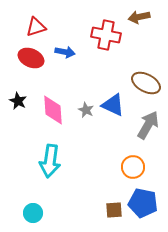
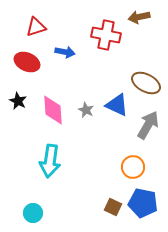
red ellipse: moved 4 px left, 4 px down
blue triangle: moved 4 px right
brown square: moved 1 px left, 3 px up; rotated 30 degrees clockwise
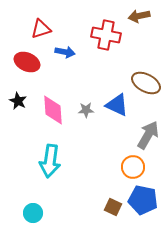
brown arrow: moved 1 px up
red triangle: moved 5 px right, 2 px down
gray star: rotated 28 degrees counterclockwise
gray arrow: moved 10 px down
blue pentagon: moved 3 px up
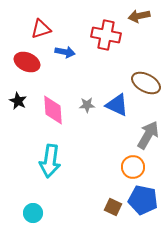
gray star: moved 1 px right, 5 px up
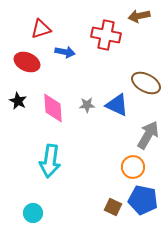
pink diamond: moved 2 px up
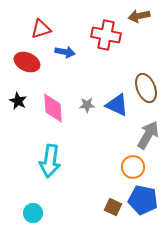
brown ellipse: moved 5 px down; rotated 40 degrees clockwise
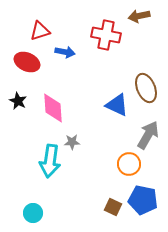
red triangle: moved 1 px left, 2 px down
gray star: moved 15 px left, 37 px down
orange circle: moved 4 px left, 3 px up
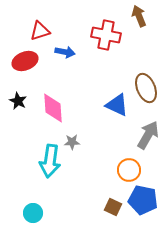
brown arrow: rotated 80 degrees clockwise
red ellipse: moved 2 px left, 1 px up; rotated 45 degrees counterclockwise
orange circle: moved 6 px down
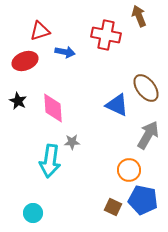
brown ellipse: rotated 16 degrees counterclockwise
